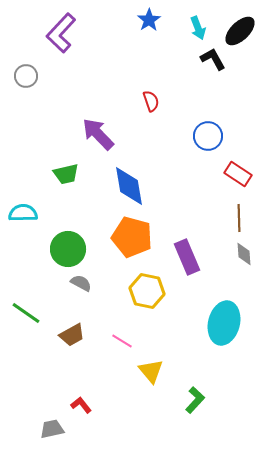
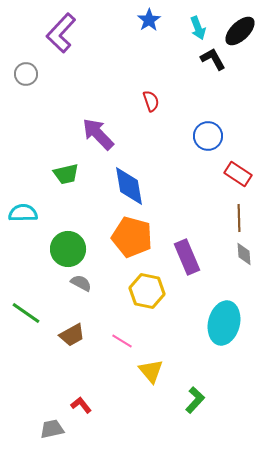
gray circle: moved 2 px up
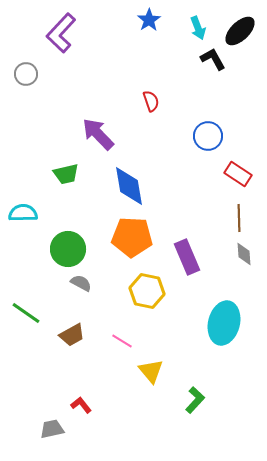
orange pentagon: rotated 12 degrees counterclockwise
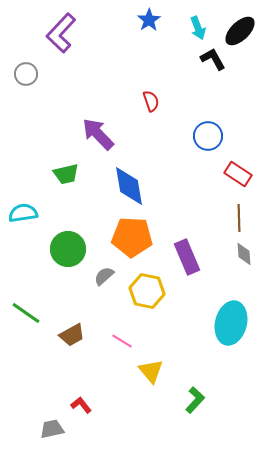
cyan semicircle: rotated 8 degrees counterclockwise
gray semicircle: moved 23 px right, 7 px up; rotated 70 degrees counterclockwise
cyan ellipse: moved 7 px right
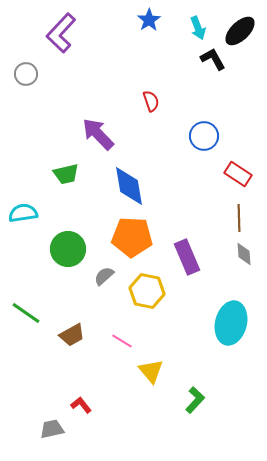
blue circle: moved 4 px left
